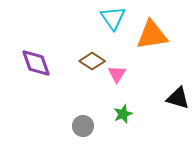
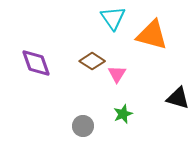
orange triangle: rotated 24 degrees clockwise
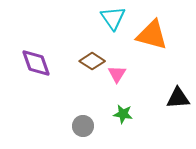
black triangle: rotated 20 degrees counterclockwise
green star: rotated 30 degrees clockwise
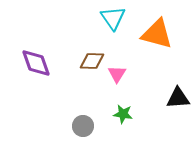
orange triangle: moved 5 px right, 1 px up
brown diamond: rotated 30 degrees counterclockwise
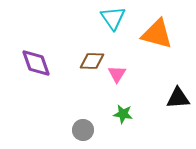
gray circle: moved 4 px down
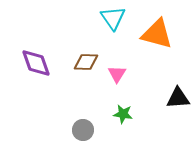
brown diamond: moved 6 px left, 1 px down
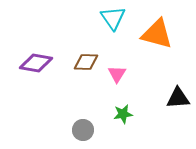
purple diamond: rotated 60 degrees counterclockwise
green star: rotated 18 degrees counterclockwise
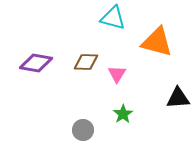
cyan triangle: rotated 40 degrees counterclockwise
orange triangle: moved 8 px down
green star: rotated 24 degrees counterclockwise
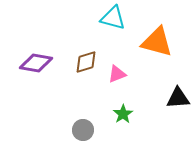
brown diamond: rotated 20 degrees counterclockwise
pink triangle: rotated 36 degrees clockwise
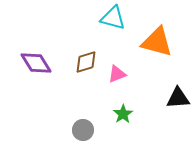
purple diamond: rotated 48 degrees clockwise
